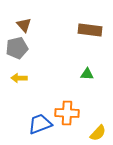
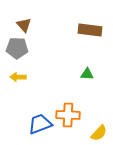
gray pentagon: rotated 15 degrees clockwise
yellow arrow: moved 1 px left, 1 px up
orange cross: moved 1 px right, 2 px down
yellow semicircle: moved 1 px right
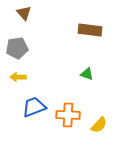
brown triangle: moved 12 px up
gray pentagon: rotated 10 degrees counterclockwise
green triangle: rotated 16 degrees clockwise
blue trapezoid: moved 6 px left, 17 px up
yellow semicircle: moved 8 px up
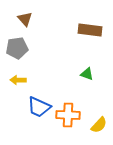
brown triangle: moved 1 px right, 6 px down
yellow arrow: moved 3 px down
blue trapezoid: moved 5 px right; rotated 135 degrees counterclockwise
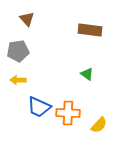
brown triangle: moved 2 px right
gray pentagon: moved 1 px right, 3 px down
green triangle: rotated 16 degrees clockwise
orange cross: moved 2 px up
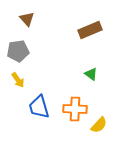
brown rectangle: rotated 30 degrees counterclockwise
green triangle: moved 4 px right
yellow arrow: rotated 126 degrees counterclockwise
blue trapezoid: rotated 50 degrees clockwise
orange cross: moved 7 px right, 4 px up
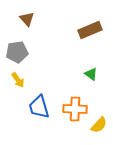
gray pentagon: moved 1 px left, 1 px down
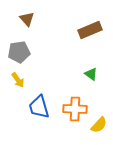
gray pentagon: moved 2 px right
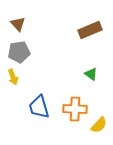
brown triangle: moved 9 px left, 5 px down
yellow arrow: moved 5 px left, 3 px up; rotated 14 degrees clockwise
